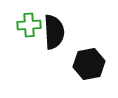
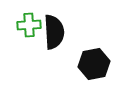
black hexagon: moved 5 px right
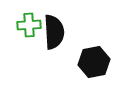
black hexagon: moved 2 px up
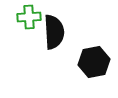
green cross: moved 8 px up
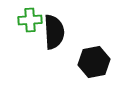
green cross: moved 1 px right, 3 px down
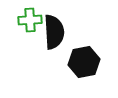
black hexagon: moved 10 px left
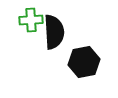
green cross: moved 1 px right
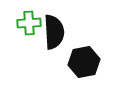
green cross: moved 2 px left, 3 px down
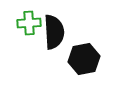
black hexagon: moved 3 px up
